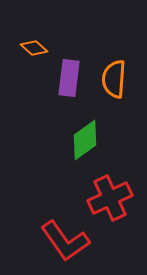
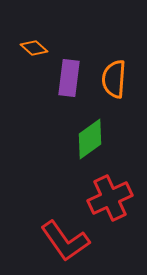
green diamond: moved 5 px right, 1 px up
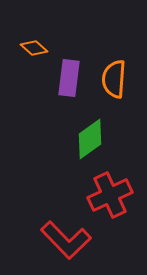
red cross: moved 3 px up
red L-shape: moved 1 px right, 1 px up; rotated 9 degrees counterclockwise
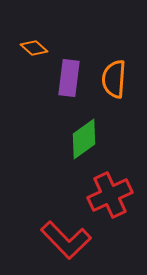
green diamond: moved 6 px left
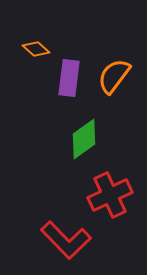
orange diamond: moved 2 px right, 1 px down
orange semicircle: moved 3 px up; rotated 33 degrees clockwise
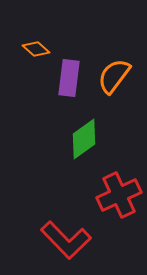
red cross: moved 9 px right
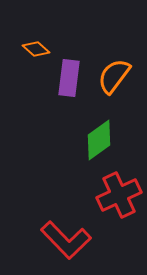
green diamond: moved 15 px right, 1 px down
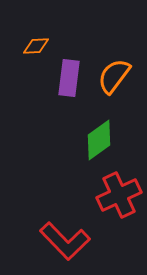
orange diamond: moved 3 px up; rotated 44 degrees counterclockwise
red L-shape: moved 1 px left, 1 px down
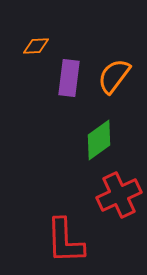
red L-shape: rotated 42 degrees clockwise
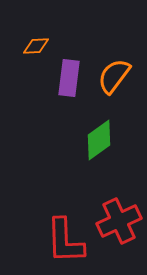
red cross: moved 26 px down
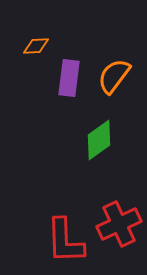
red cross: moved 3 px down
